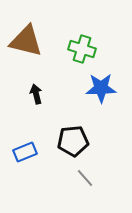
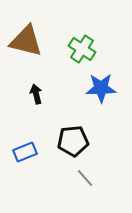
green cross: rotated 16 degrees clockwise
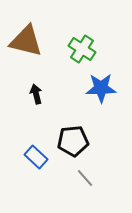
blue rectangle: moved 11 px right, 5 px down; rotated 65 degrees clockwise
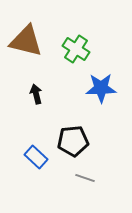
green cross: moved 6 px left
gray line: rotated 30 degrees counterclockwise
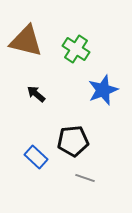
blue star: moved 2 px right, 2 px down; rotated 20 degrees counterclockwise
black arrow: rotated 36 degrees counterclockwise
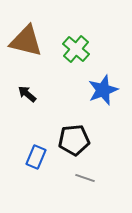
green cross: rotated 8 degrees clockwise
black arrow: moved 9 px left
black pentagon: moved 1 px right, 1 px up
blue rectangle: rotated 70 degrees clockwise
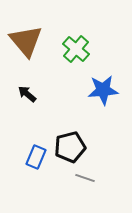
brown triangle: rotated 36 degrees clockwise
blue star: rotated 16 degrees clockwise
black pentagon: moved 4 px left, 7 px down; rotated 8 degrees counterclockwise
